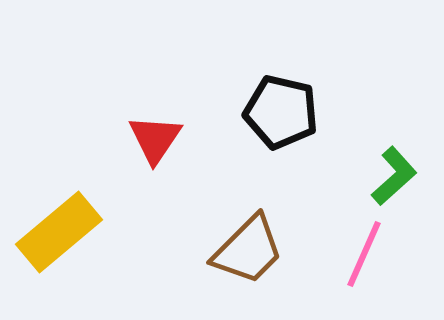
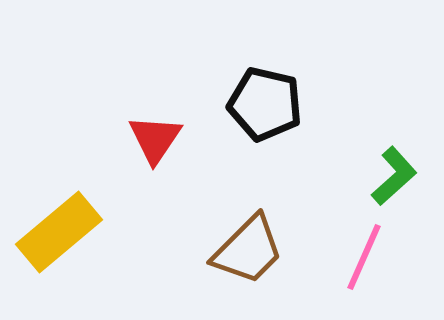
black pentagon: moved 16 px left, 8 px up
pink line: moved 3 px down
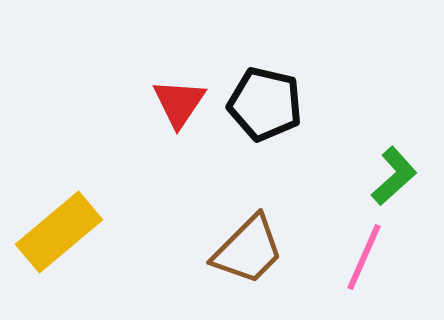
red triangle: moved 24 px right, 36 px up
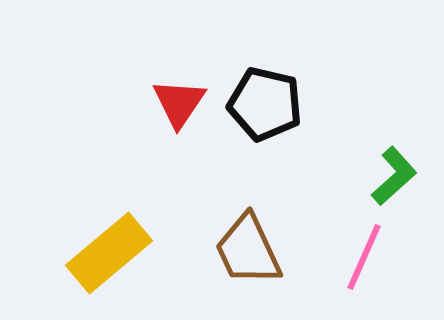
yellow rectangle: moved 50 px right, 21 px down
brown trapezoid: rotated 110 degrees clockwise
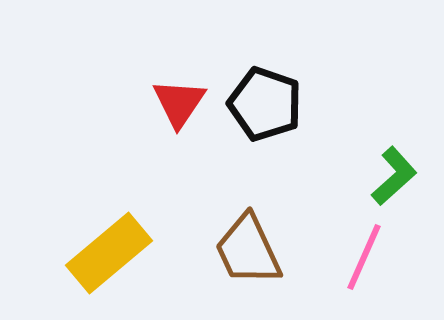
black pentagon: rotated 6 degrees clockwise
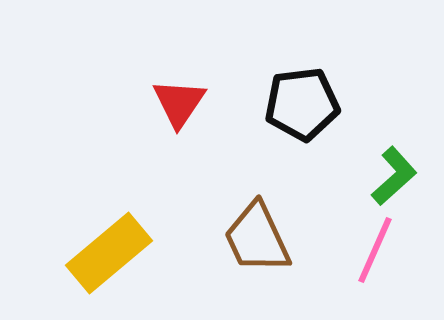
black pentagon: moved 37 px right; rotated 26 degrees counterclockwise
brown trapezoid: moved 9 px right, 12 px up
pink line: moved 11 px right, 7 px up
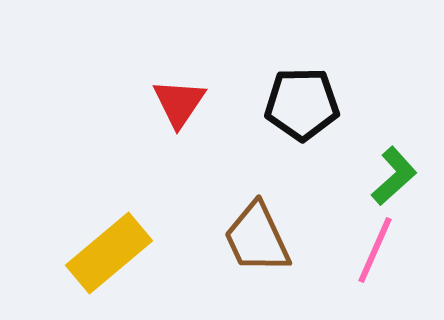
black pentagon: rotated 6 degrees clockwise
